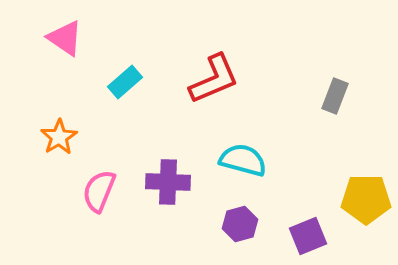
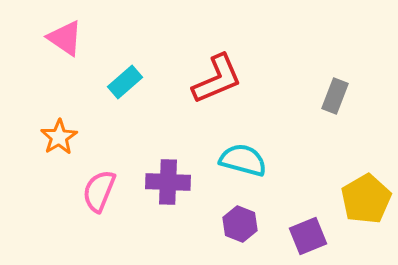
red L-shape: moved 3 px right
yellow pentagon: rotated 30 degrees counterclockwise
purple hexagon: rotated 24 degrees counterclockwise
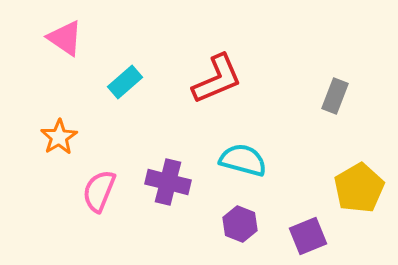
purple cross: rotated 12 degrees clockwise
yellow pentagon: moved 7 px left, 11 px up
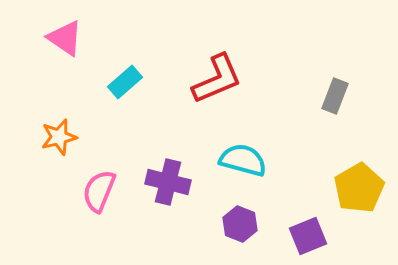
orange star: rotated 18 degrees clockwise
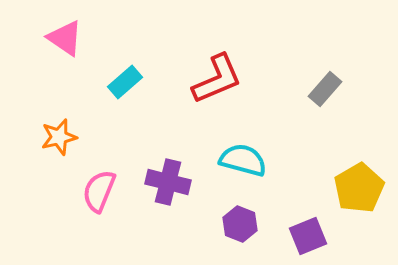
gray rectangle: moved 10 px left, 7 px up; rotated 20 degrees clockwise
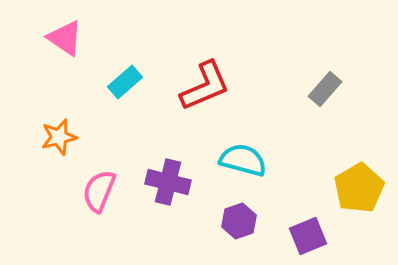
red L-shape: moved 12 px left, 7 px down
purple hexagon: moved 1 px left, 3 px up; rotated 20 degrees clockwise
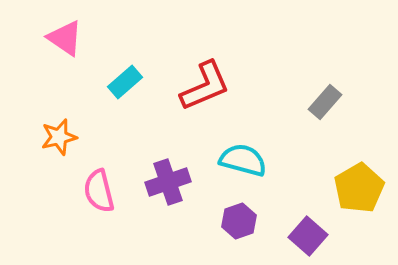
gray rectangle: moved 13 px down
purple cross: rotated 33 degrees counterclockwise
pink semicircle: rotated 36 degrees counterclockwise
purple square: rotated 27 degrees counterclockwise
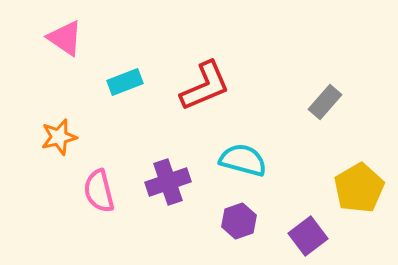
cyan rectangle: rotated 20 degrees clockwise
purple square: rotated 12 degrees clockwise
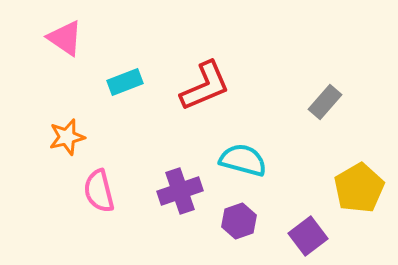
orange star: moved 8 px right
purple cross: moved 12 px right, 9 px down
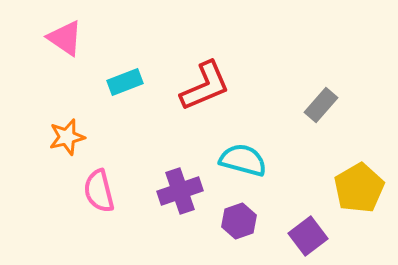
gray rectangle: moved 4 px left, 3 px down
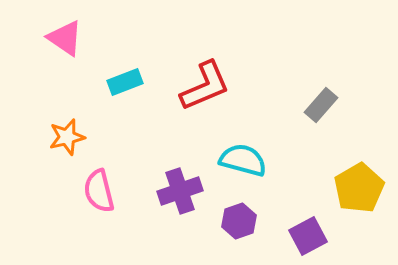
purple square: rotated 9 degrees clockwise
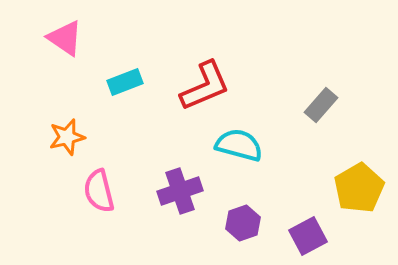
cyan semicircle: moved 4 px left, 15 px up
purple hexagon: moved 4 px right, 2 px down
